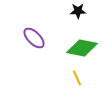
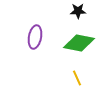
purple ellipse: moved 1 px right, 1 px up; rotated 55 degrees clockwise
green diamond: moved 3 px left, 5 px up
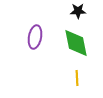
green diamond: moved 3 px left; rotated 68 degrees clockwise
yellow line: rotated 21 degrees clockwise
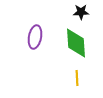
black star: moved 3 px right, 1 px down
green diamond: rotated 8 degrees clockwise
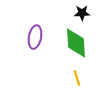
black star: moved 1 px right, 1 px down
yellow line: rotated 14 degrees counterclockwise
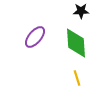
black star: moved 1 px left, 2 px up
purple ellipse: rotated 30 degrees clockwise
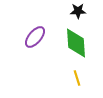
black star: moved 3 px left
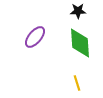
green diamond: moved 4 px right
yellow line: moved 5 px down
